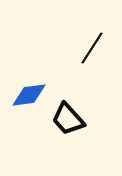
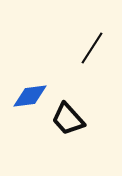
blue diamond: moved 1 px right, 1 px down
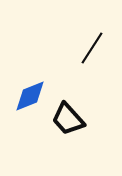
blue diamond: rotated 15 degrees counterclockwise
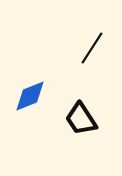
black trapezoid: moved 13 px right; rotated 9 degrees clockwise
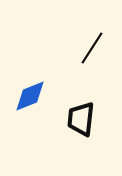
black trapezoid: rotated 39 degrees clockwise
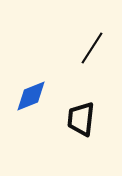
blue diamond: moved 1 px right
